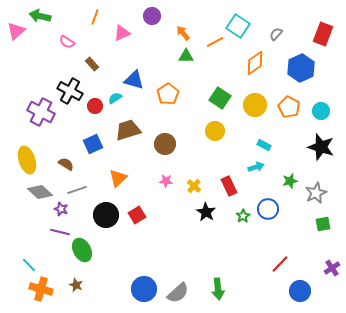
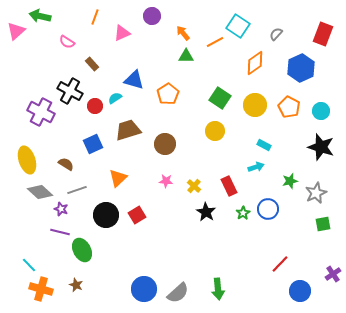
green star at (243, 216): moved 3 px up
purple cross at (332, 268): moved 1 px right, 6 px down
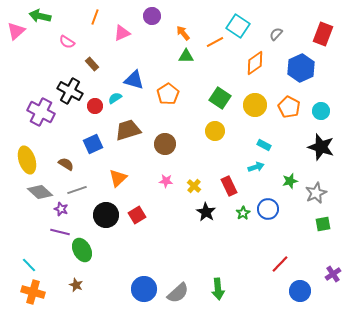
orange cross at (41, 289): moved 8 px left, 3 px down
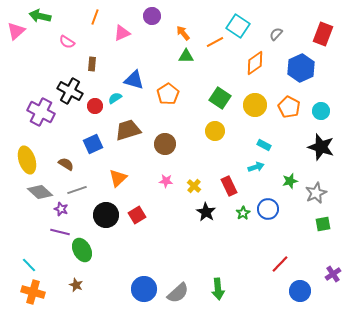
brown rectangle at (92, 64): rotated 48 degrees clockwise
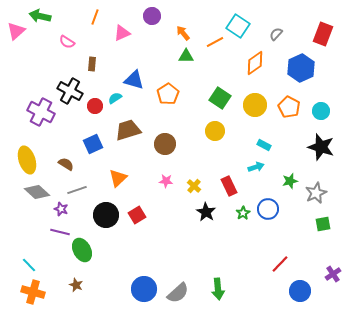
gray diamond at (40, 192): moved 3 px left
